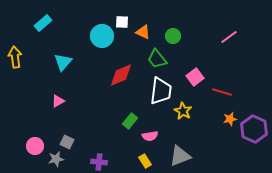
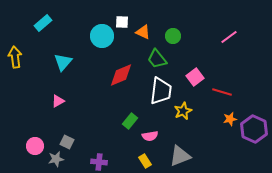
yellow star: rotated 18 degrees clockwise
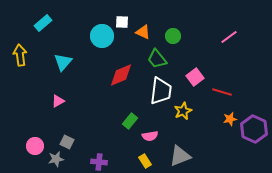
yellow arrow: moved 5 px right, 2 px up
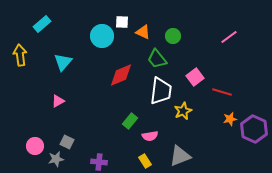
cyan rectangle: moved 1 px left, 1 px down
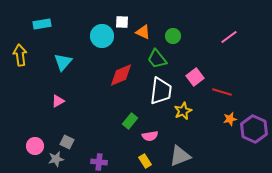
cyan rectangle: rotated 30 degrees clockwise
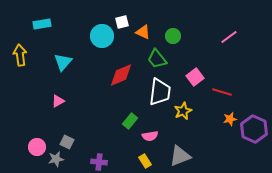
white square: rotated 16 degrees counterclockwise
white trapezoid: moved 1 px left, 1 px down
pink circle: moved 2 px right, 1 px down
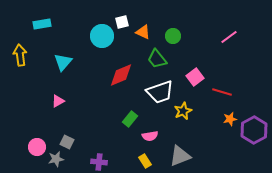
white trapezoid: rotated 64 degrees clockwise
green rectangle: moved 2 px up
purple hexagon: moved 1 px down; rotated 8 degrees clockwise
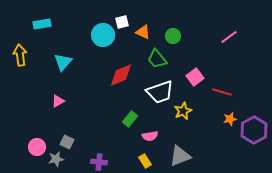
cyan circle: moved 1 px right, 1 px up
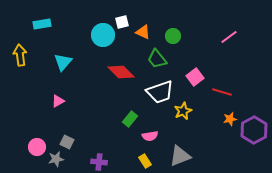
red diamond: moved 3 px up; rotated 68 degrees clockwise
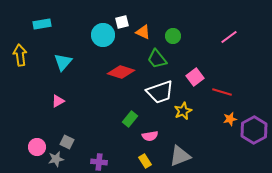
red diamond: rotated 28 degrees counterclockwise
